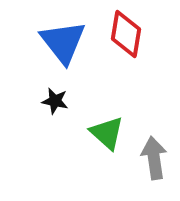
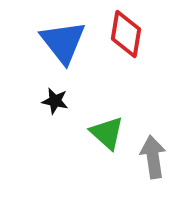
gray arrow: moved 1 px left, 1 px up
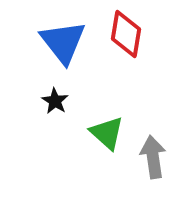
black star: rotated 20 degrees clockwise
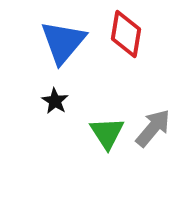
blue triangle: rotated 18 degrees clockwise
green triangle: rotated 15 degrees clockwise
gray arrow: moved 29 px up; rotated 48 degrees clockwise
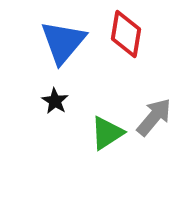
gray arrow: moved 1 px right, 11 px up
green triangle: rotated 30 degrees clockwise
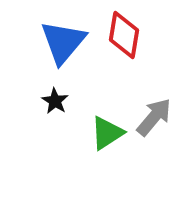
red diamond: moved 2 px left, 1 px down
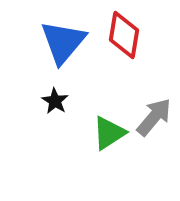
green triangle: moved 2 px right
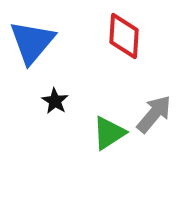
red diamond: moved 1 px down; rotated 6 degrees counterclockwise
blue triangle: moved 31 px left
gray arrow: moved 3 px up
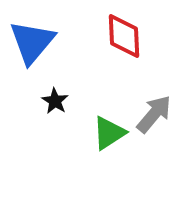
red diamond: rotated 6 degrees counterclockwise
